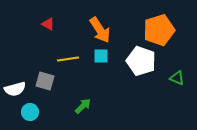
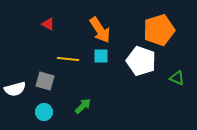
yellow line: rotated 15 degrees clockwise
cyan circle: moved 14 px right
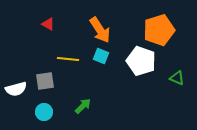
cyan square: rotated 21 degrees clockwise
gray square: rotated 24 degrees counterclockwise
white semicircle: moved 1 px right
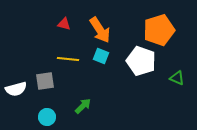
red triangle: moved 16 px right; rotated 16 degrees counterclockwise
cyan circle: moved 3 px right, 5 px down
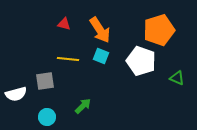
white semicircle: moved 5 px down
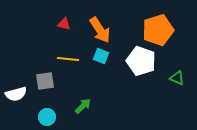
orange pentagon: moved 1 px left
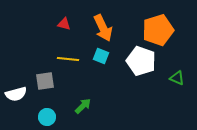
orange arrow: moved 3 px right, 2 px up; rotated 8 degrees clockwise
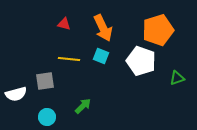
yellow line: moved 1 px right
green triangle: rotated 42 degrees counterclockwise
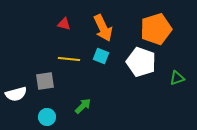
orange pentagon: moved 2 px left, 1 px up
white pentagon: moved 1 px down
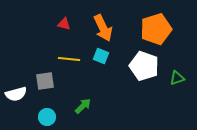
white pentagon: moved 3 px right, 4 px down
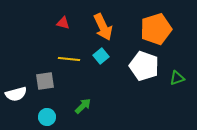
red triangle: moved 1 px left, 1 px up
orange arrow: moved 1 px up
cyan square: rotated 28 degrees clockwise
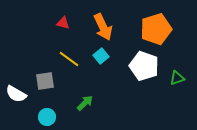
yellow line: rotated 30 degrees clockwise
white semicircle: rotated 45 degrees clockwise
green arrow: moved 2 px right, 3 px up
